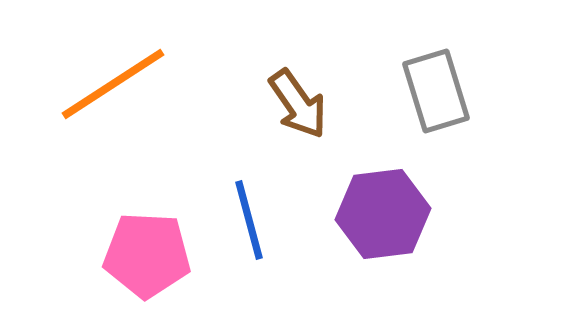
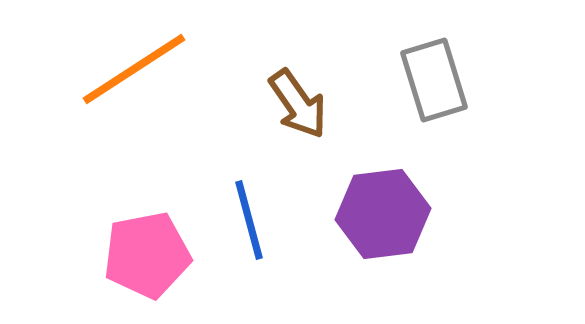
orange line: moved 21 px right, 15 px up
gray rectangle: moved 2 px left, 11 px up
pink pentagon: rotated 14 degrees counterclockwise
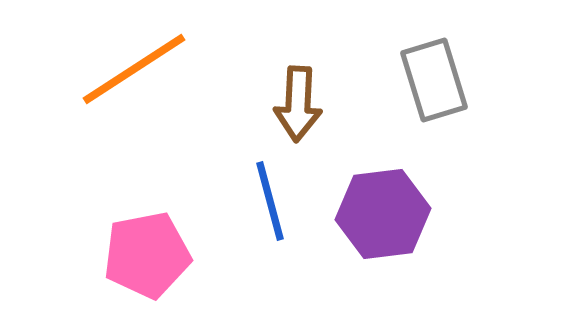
brown arrow: rotated 38 degrees clockwise
blue line: moved 21 px right, 19 px up
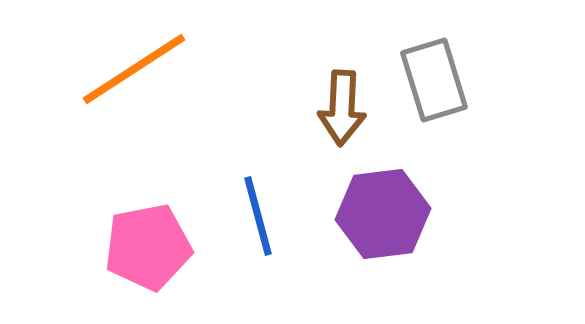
brown arrow: moved 44 px right, 4 px down
blue line: moved 12 px left, 15 px down
pink pentagon: moved 1 px right, 8 px up
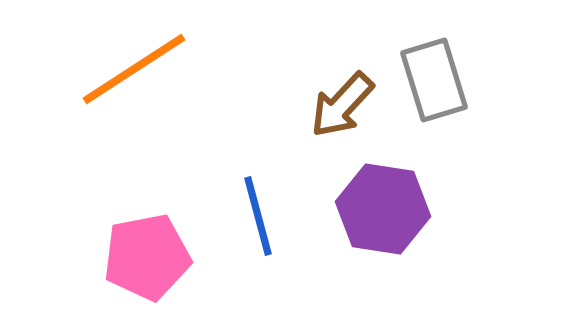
brown arrow: moved 3 px up; rotated 40 degrees clockwise
purple hexagon: moved 5 px up; rotated 16 degrees clockwise
pink pentagon: moved 1 px left, 10 px down
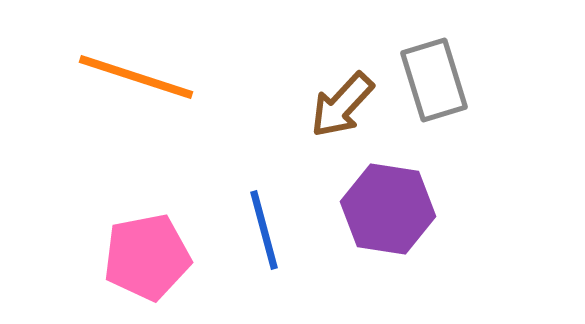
orange line: moved 2 px right, 8 px down; rotated 51 degrees clockwise
purple hexagon: moved 5 px right
blue line: moved 6 px right, 14 px down
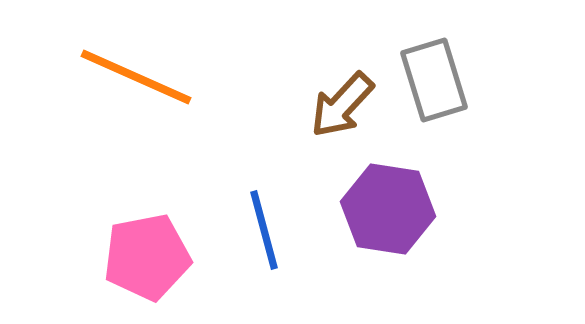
orange line: rotated 6 degrees clockwise
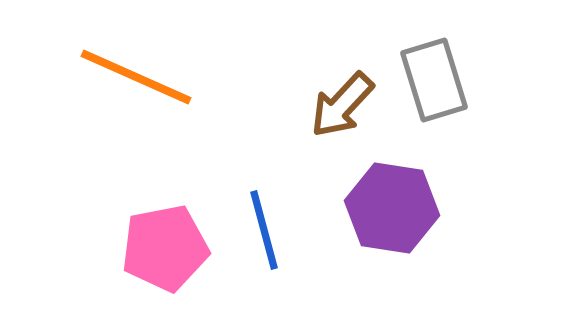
purple hexagon: moved 4 px right, 1 px up
pink pentagon: moved 18 px right, 9 px up
